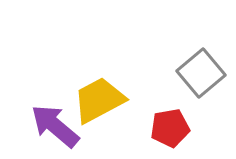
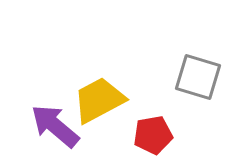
gray square: moved 3 px left, 4 px down; rotated 33 degrees counterclockwise
red pentagon: moved 17 px left, 7 px down
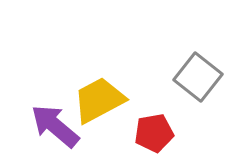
gray square: rotated 21 degrees clockwise
red pentagon: moved 1 px right, 2 px up
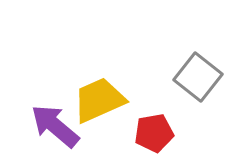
yellow trapezoid: rotated 4 degrees clockwise
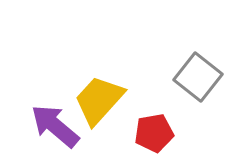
yellow trapezoid: rotated 24 degrees counterclockwise
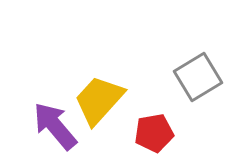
gray square: rotated 21 degrees clockwise
purple arrow: rotated 10 degrees clockwise
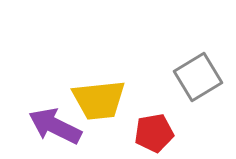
yellow trapezoid: rotated 138 degrees counterclockwise
purple arrow: rotated 24 degrees counterclockwise
